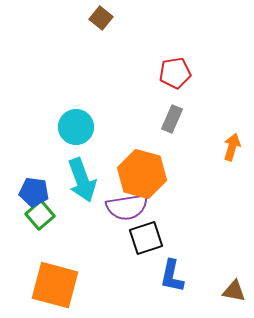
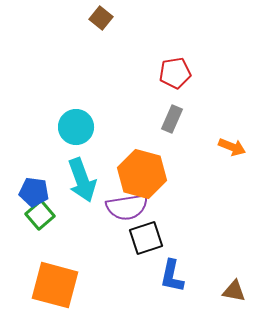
orange arrow: rotated 96 degrees clockwise
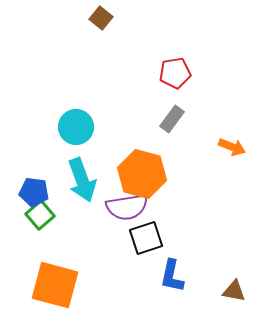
gray rectangle: rotated 12 degrees clockwise
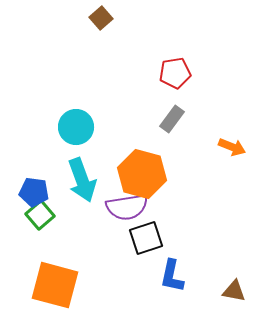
brown square: rotated 10 degrees clockwise
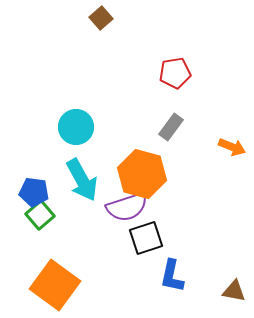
gray rectangle: moved 1 px left, 8 px down
cyan arrow: rotated 9 degrees counterclockwise
purple semicircle: rotated 9 degrees counterclockwise
orange square: rotated 21 degrees clockwise
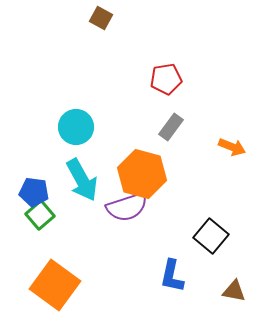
brown square: rotated 20 degrees counterclockwise
red pentagon: moved 9 px left, 6 px down
black square: moved 65 px right, 2 px up; rotated 32 degrees counterclockwise
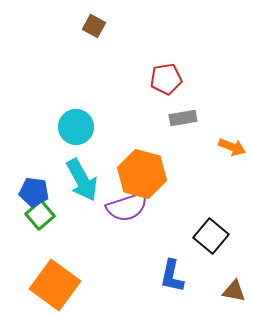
brown square: moved 7 px left, 8 px down
gray rectangle: moved 12 px right, 9 px up; rotated 44 degrees clockwise
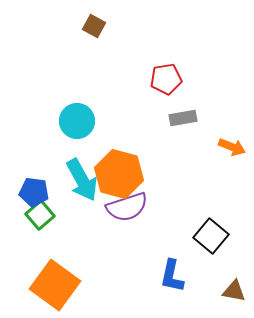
cyan circle: moved 1 px right, 6 px up
orange hexagon: moved 23 px left
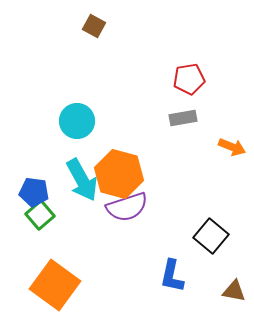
red pentagon: moved 23 px right
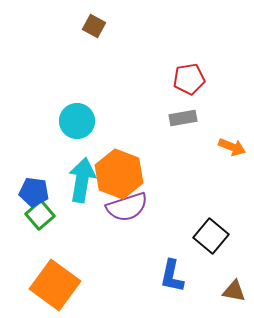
orange hexagon: rotated 6 degrees clockwise
cyan arrow: rotated 141 degrees counterclockwise
